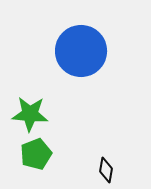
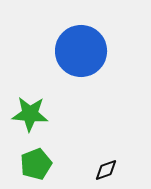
green pentagon: moved 10 px down
black diamond: rotated 60 degrees clockwise
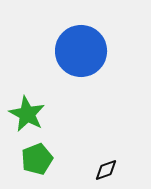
green star: moved 3 px left; rotated 24 degrees clockwise
green pentagon: moved 1 px right, 5 px up
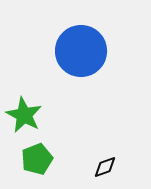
green star: moved 3 px left, 1 px down
black diamond: moved 1 px left, 3 px up
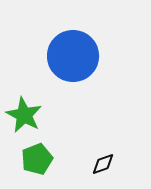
blue circle: moved 8 px left, 5 px down
black diamond: moved 2 px left, 3 px up
